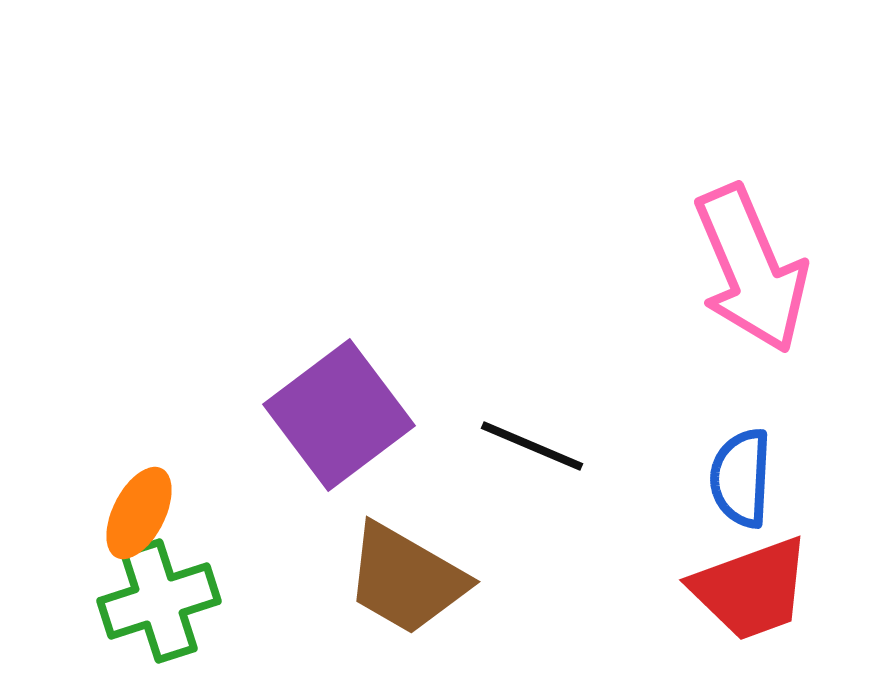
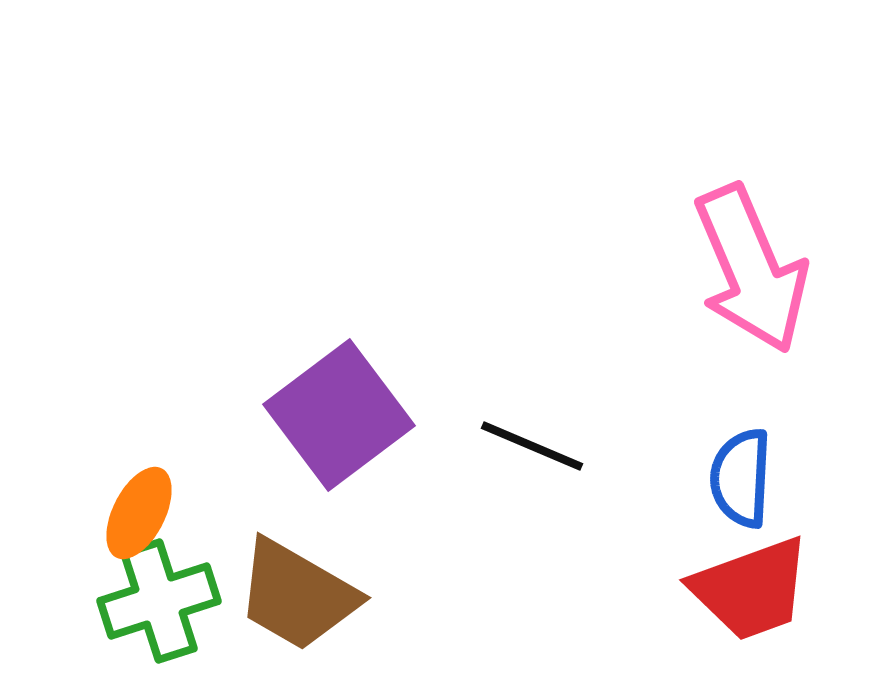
brown trapezoid: moved 109 px left, 16 px down
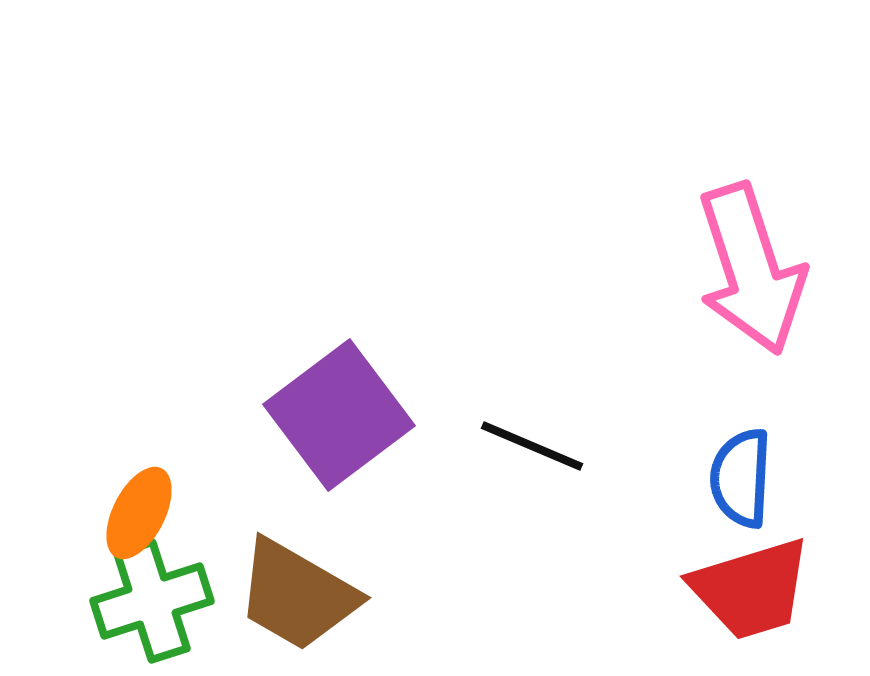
pink arrow: rotated 5 degrees clockwise
red trapezoid: rotated 3 degrees clockwise
green cross: moved 7 px left
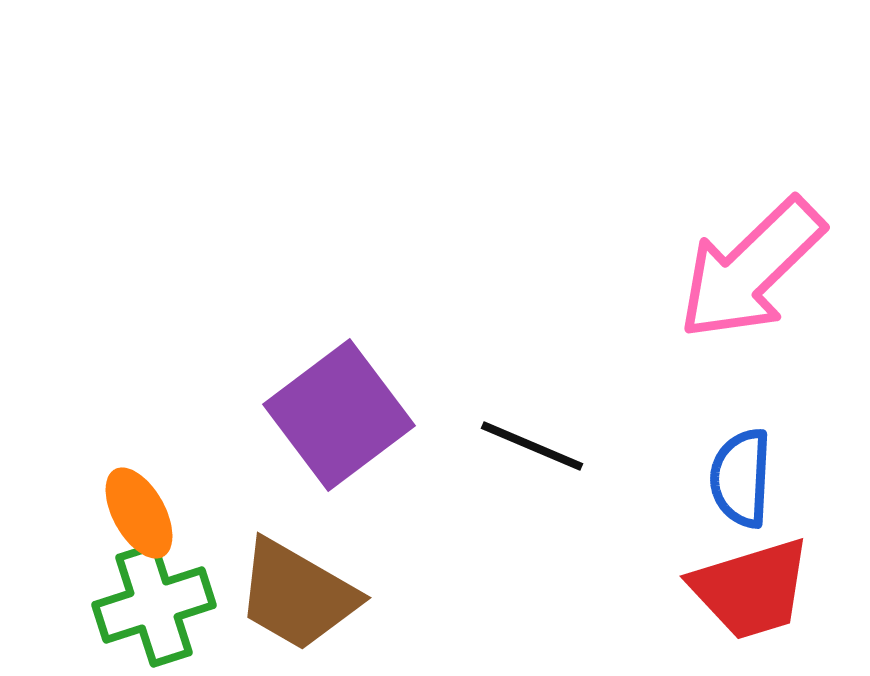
pink arrow: rotated 64 degrees clockwise
orange ellipse: rotated 56 degrees counterclockwise
green cross: moved 2 px right, 4 px down
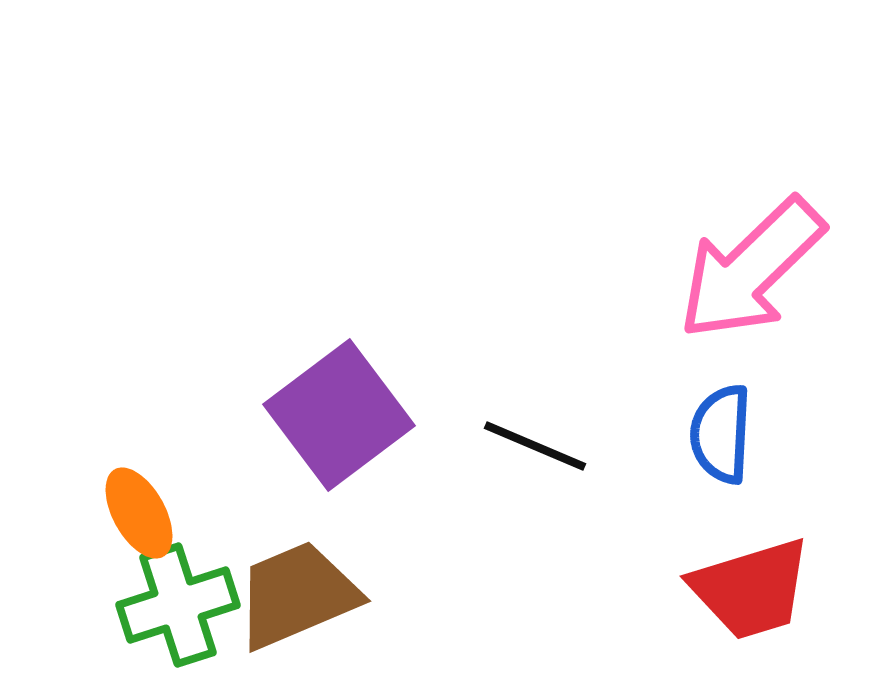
black line: moved 3 px right
blue semicircle: moved 20 px left, 44 px up
brown trapezoid: rotated 127 degrees clockwise
green cross: moved 24 px right
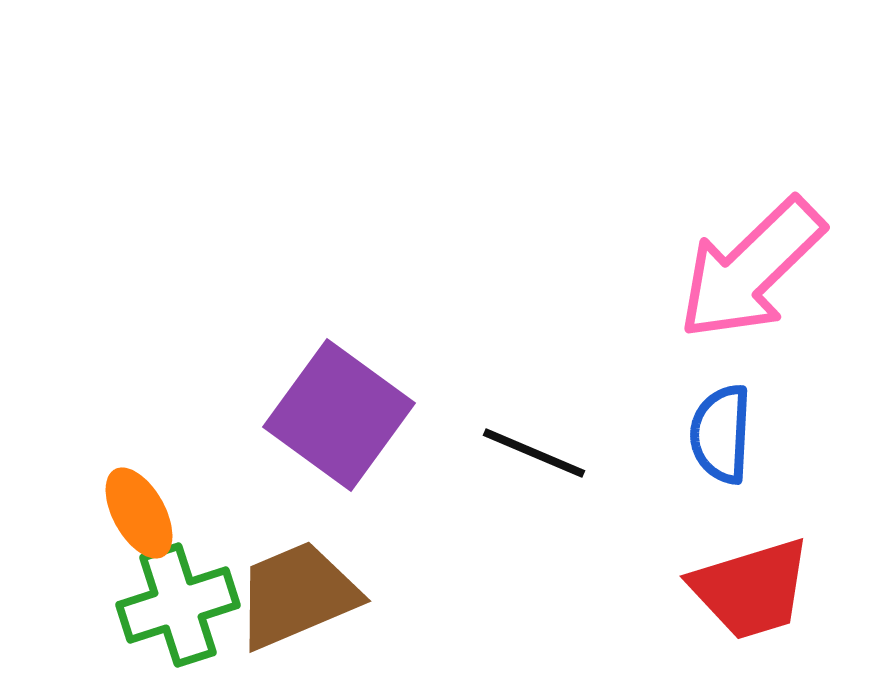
purple square: rotated 17 degrees counterclockwise
black line: moved 1 px left, 7 px down
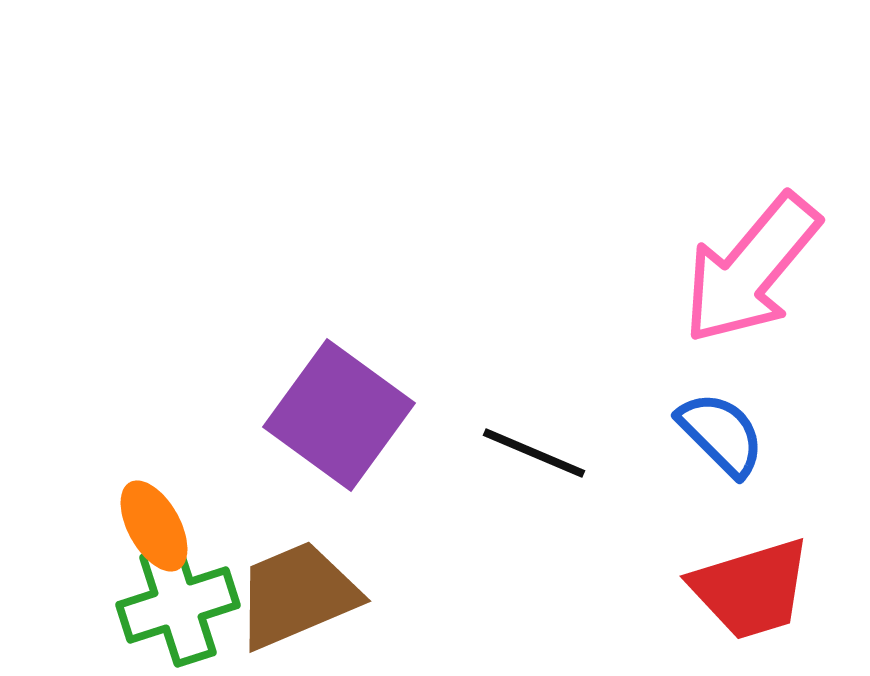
pink arrow: rotated 6 degrees counterclockwise
blue semicircle: rotated 132 degrees clockwise
orange ellipse: moved 15 px right, 13 px down
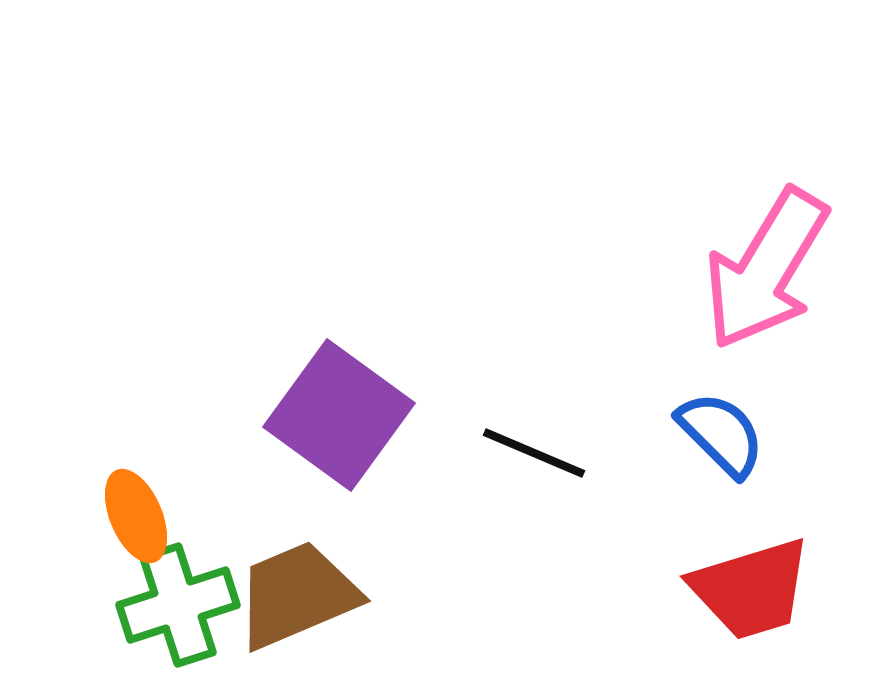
pink arrow: moved 15 px right; rotated 9 degrees counterclockwise
orange ellipse: moved 18 px left, 10 px up; rotated 6 degrees clockwise
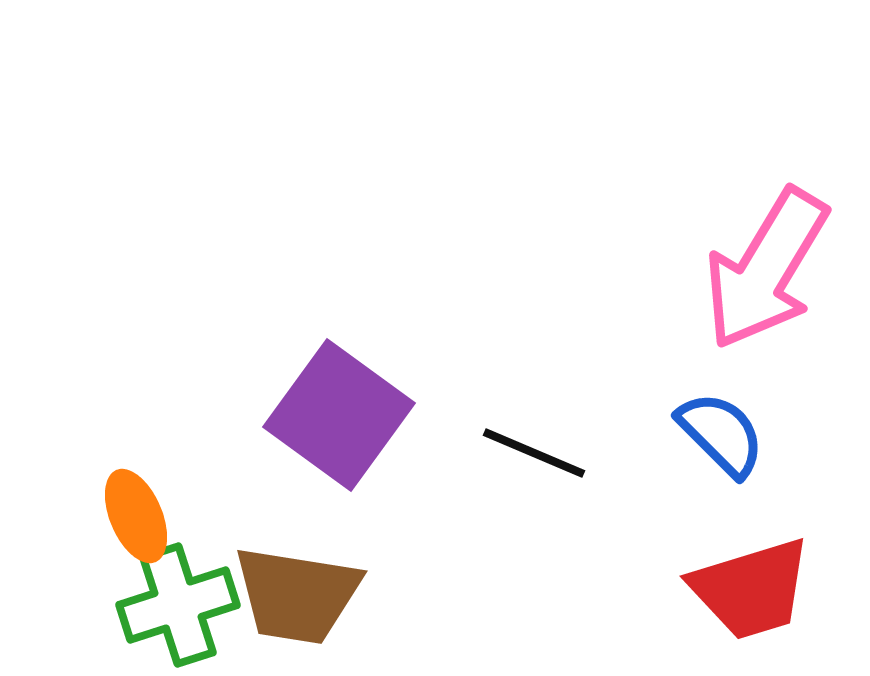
brown trapezoid: rotated 148 degrees counterclockwise
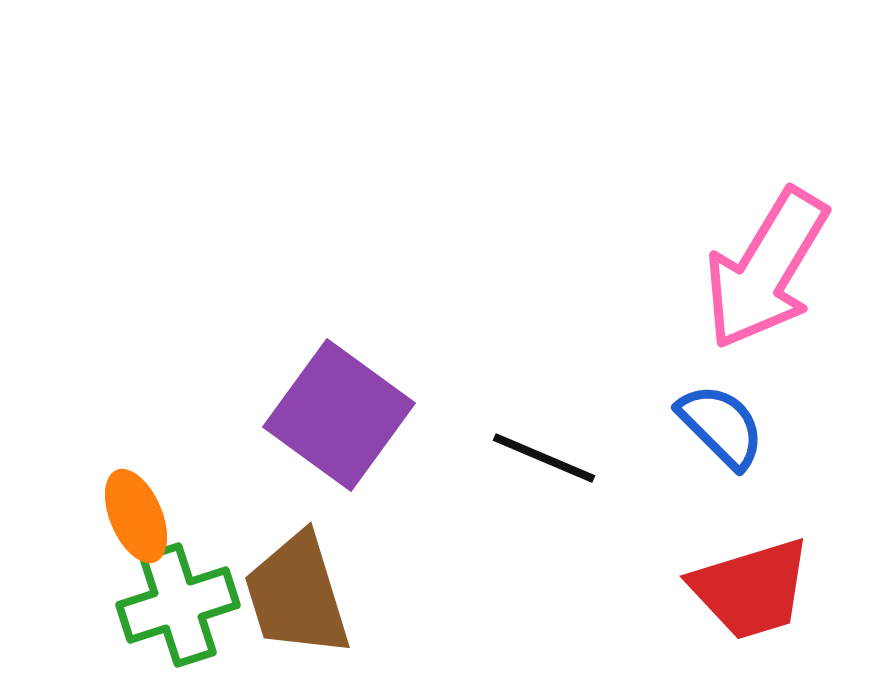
blue semicircle: moved 8 px up
black line: moved 10 px right, 5 px down
brown trapezoid: rotated 64 degrees clockwise
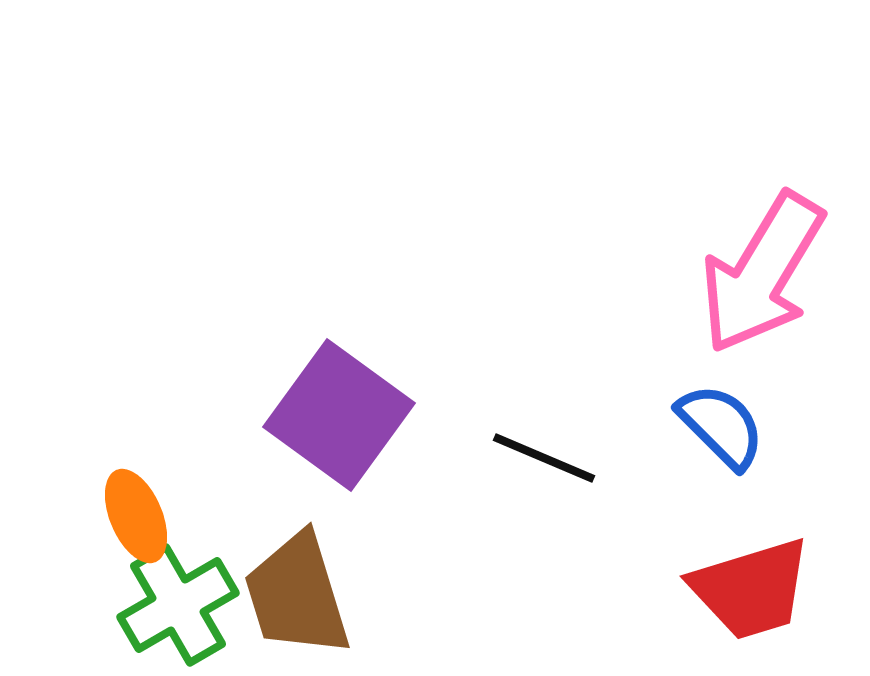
pink arrow: moved 4 px left, 4 px down
green cross: rotated 12 degrees counterclockwise
